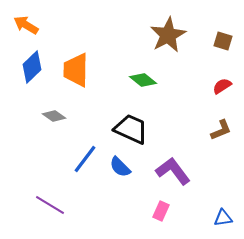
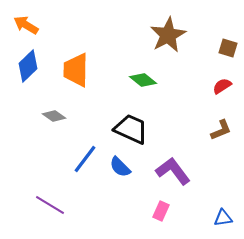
brown square: moved 5 px right, 7 px down
blue diamond: moved 4 px left, 1 px up
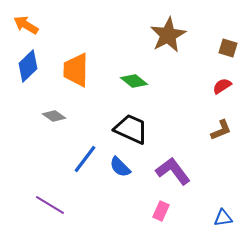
green diamond: moved 9 px left, 1 px down
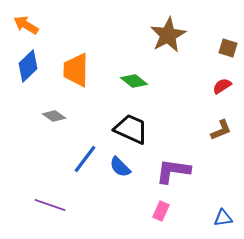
purple L-shape: rotated 45 degrees counterclockwise
purple line: rotated 12 degrees counterclockwise
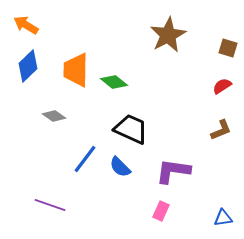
green diamond: moved 20 px left, 1 px down
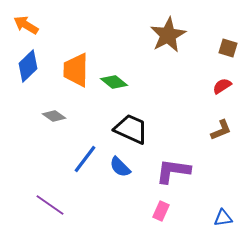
purple line: rotated 16 degrees clockwise
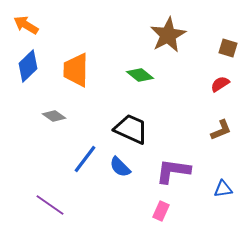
green diamond: moved 26 px right, 7 px up
red semicircle: moved 2 px left, 2 px up
blue triangle: moved 29 px up
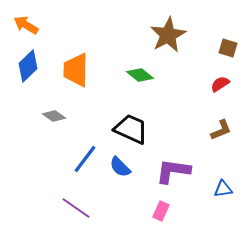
purple line: moved 26 px right, 3 px down
